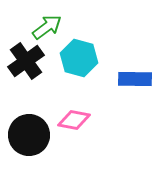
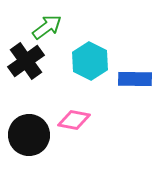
cyan hexagon: moved 11 px right, 3 px down; rotated 12 degrees clockwise
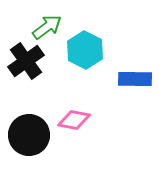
cyan hexagon: moved 5 px left, 11 px up
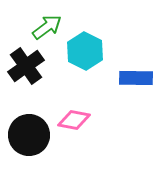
cyan hexagon: moved 1 px down
black cross: moved 5 px down
blue rectangle: moved 1 px right, 1 px up
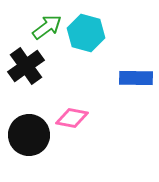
cyan hexagon: moved 1 px right, 18 px up; rotated 12 degrees counterclockwise
pink diamond: moved 2 px left, 2 px up
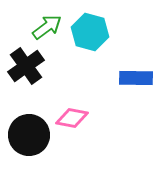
cyan hexagon: moved 4 px right, 1 px up
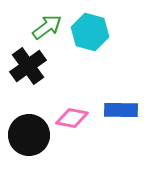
black cross: moved 2 px right
blue rectangle: moved 15 px left, 32 px down
